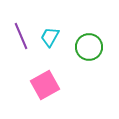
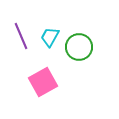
green circle: moved 10 px left
pink square: moved 2 px left, 3 px up
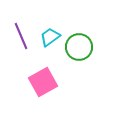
cyan trapezoid: rotated 25 degrees clockwise
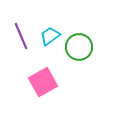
cyan trapezoid: moved 1 px up
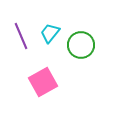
cyan trapezoid: moved 3 px up; rotated 15 degrees counterclockwise
green circle: moved 2 px right, 2 px up
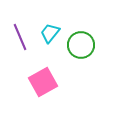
purple line: moved 1 px left, 1 px down
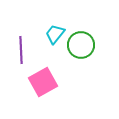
cyan trapezoid: moved 5 px right, 1 px down
purple line: moved 1 px right, 13 px down; rotated 20 degrees clockwise
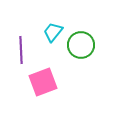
cyan trapezoid: moved 2 px left, 2 px up
pink square: rotated 8 degrees clockwise
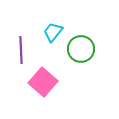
green circle: moved 4 px down
pink square: rotated 28 degrees counterclockwise
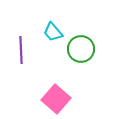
cyan trapezoid: rotated 80 degrees counterclockwise
pink square: moved 13 px right, 17 px down
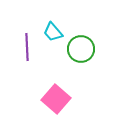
purple line: moved 6 px right, 3 px up
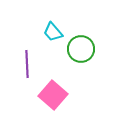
purple line: moved 17 px down
pink square: moved 3 px left, 4 px up
